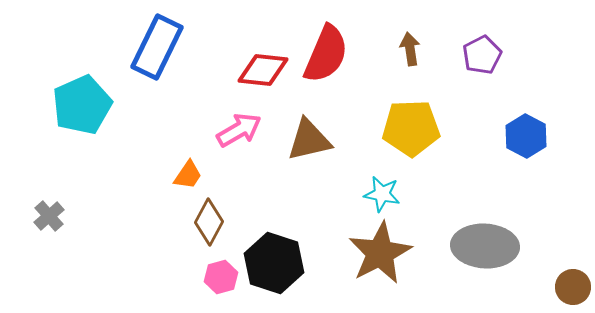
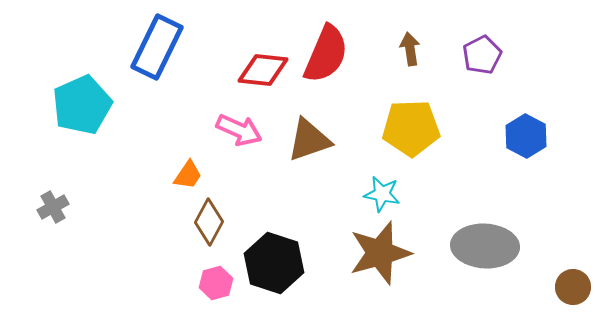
pink arrow: rotated 54 degrees clockwise
brown triangle: rotated 6 degrees counterclockwise
gray cross: moved 4 px right, 9 px up; rotated 12 degrees clockwise
brown star: rotated 12 degrees clockwise
pink hexagon: moved 5 px left, 6 px down
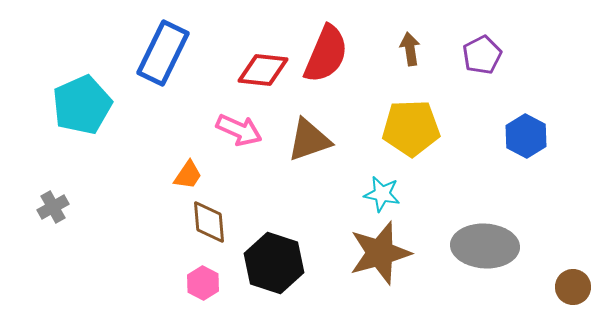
blue rectangle: moved 6 px right, 6 px down
brown diamond: rotated 33 degrees counterclockwise
pink hexagon: moved 13 px left; rotated 16 degrees counterclockwise
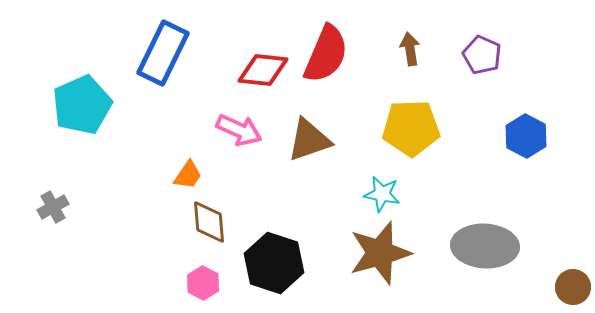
purple pentagon: rotated 21 degrees counterclockwise
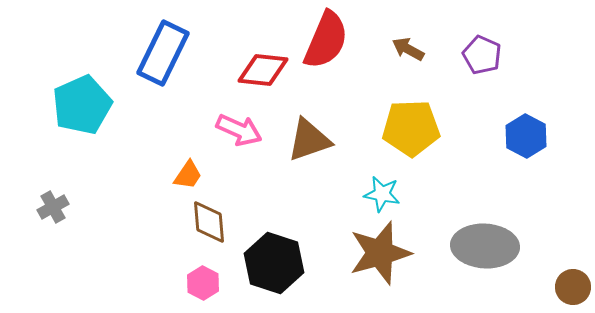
brown arrow: moved 2 px left; rotated 52 degrees counterclockwise
red semicircle: moved 14 px up
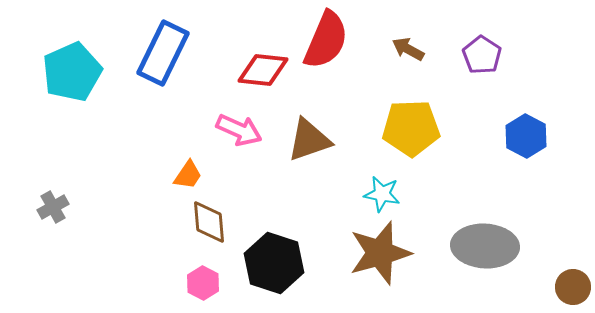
purple pentagon: rotated 9 degrees clockwise
cyan pentagon: moved 10 px left, 33 px up
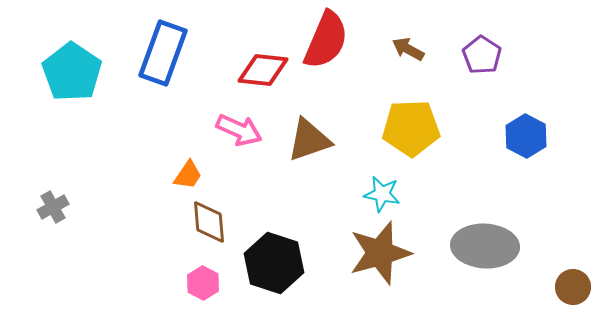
blue rectangle: rotated 6 degrees counterclockwise
cyan pentagon: rotated 14 degrees counterclockwise
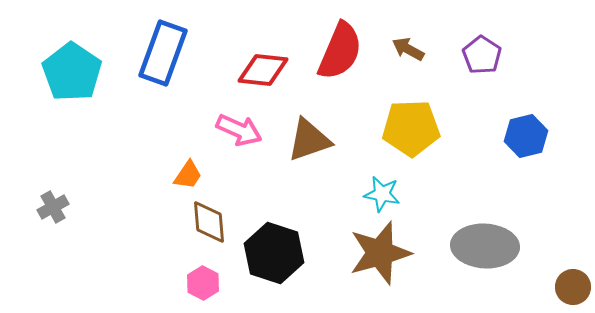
red semicircle: moved 14 px right, 11 px down
blue hexagon: rotated 18 degrees clockwise
black hexagon: moved 10 px up
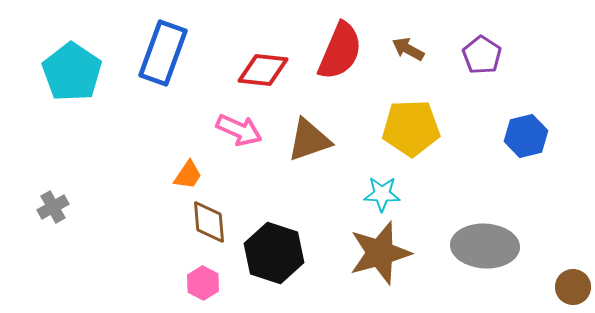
cyan star: rotated 9 degrees counterclockwise
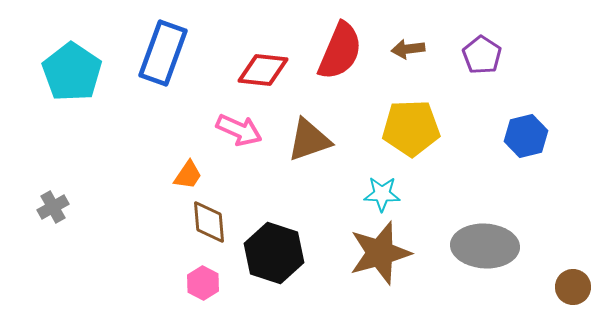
brown arrow: rotated 36 degrees counterclockwise
